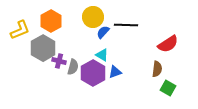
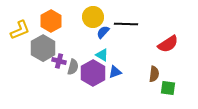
black line: moved 1 px up
brown semicircle: moved 3 px left, 5 px down
green square: rotated 21 degrees counterclockwise
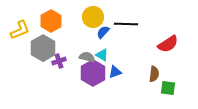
purple cross: rotated 32 degrees counterclockwise
gray semicircle: moved 14 px right, 10 px up; rotated 91 degrees counterclockwise
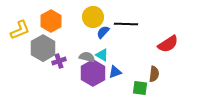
green square: moved 28 px left
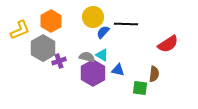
blue triangle: moved 3 px right, 2 px up; rotated 32 degrees clockwise
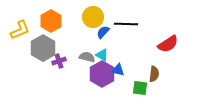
purple hexagon: moved 9 px right, 1 px down
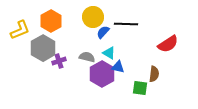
cyan triangle: moved 7 px right, 2 px up
blue triangle: moved 3 px up
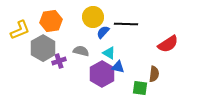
orange hexagon: rotated 20 degrees clockwise
gray semicircle: moved 6 px left, 6 px up
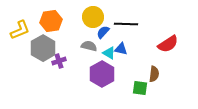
gray semicircle: moved 8 px right, 5 px up
blue triangle: moved 3 px right, 18 px up
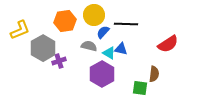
yellow circle: moved 1 px right, 2 px up
orange hexagon: moved 14 px right
